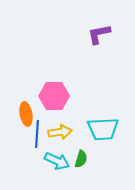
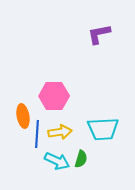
orange ellipse: moved 3 px left, 2 px down
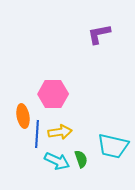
pink hexagon: moved 1 px left, 2 px up
cyan trapezoid: moved 10 px right, 17 px down; rotated 16 degrees clockwise
green semicircle: rotated 36 degrees counterclockwise
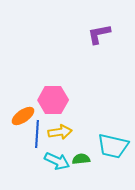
pink hexagon: moved 6 px down
orange ellipse: rotated 65 degrees clockwise
green semicircle: rotated 78 degrees counterclockwise
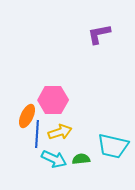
orange ellipse: moved 4 px right; rotated 30 degrees counterclockwise
yellow arrow: rotated 10 degrees counterclockwise
cyan arrow: moved 3 px left, 2 px up
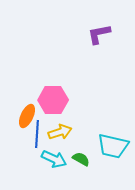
green semicircle: rotated 36 degrees clockwise
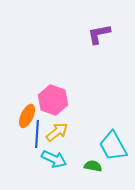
pink hexagon: rotated 20 degrees clockwise
yellow arrow: moved 3 px left; rotated 20 degrees counterclockwise
cyan trapezoid: rotated 48 degrees clockwise
green semicircle: moved 12 px right, 7 px down; rotated 18 degrees counterclockwise
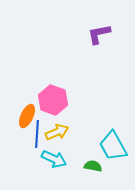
yellow arrow: rotated 15 degrees clockwise
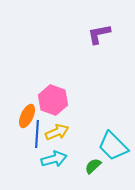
cyan trapezoid: rotated 16 degrees counterclockwise
cyan arrow: rotated 40 degrees counterclockwise
green semicircle: rotated 54 degrees counterclockwise
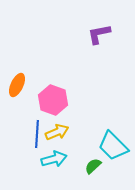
orange ellipse: moved 10 px left, 31 px up
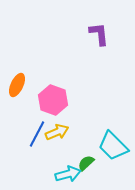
purple L-shape: rotated 95 degrees clockwise
blue line: rotated 24 degrees clockwise
cyan arrow: moved 14 px right, 15 px down
green semicircle: moved 7 px left, 3 px up
